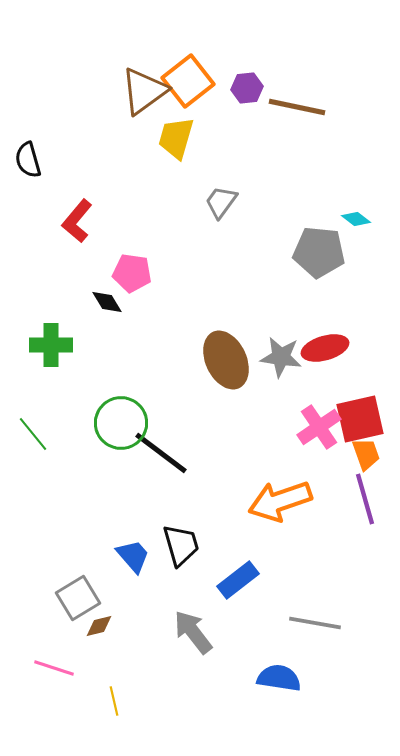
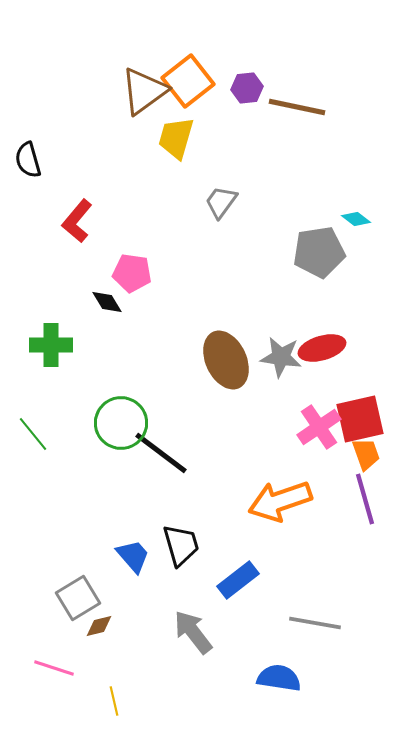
gray pentagon: rotated 15 degrees counterclockwise
red ellipse: moved 3 px left
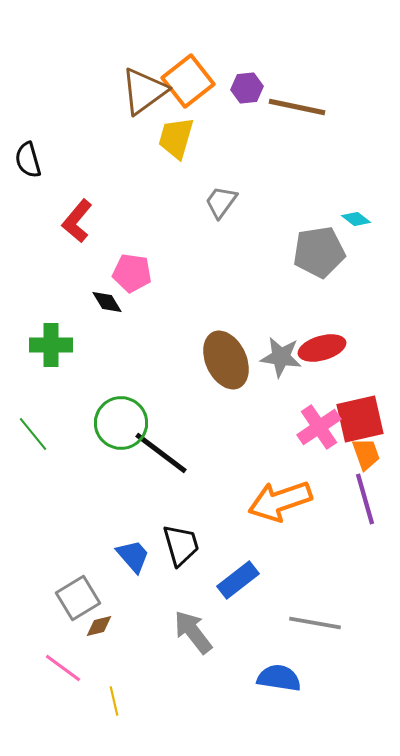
pink line: moved 9 px right; rotated 18 degrees clockwise
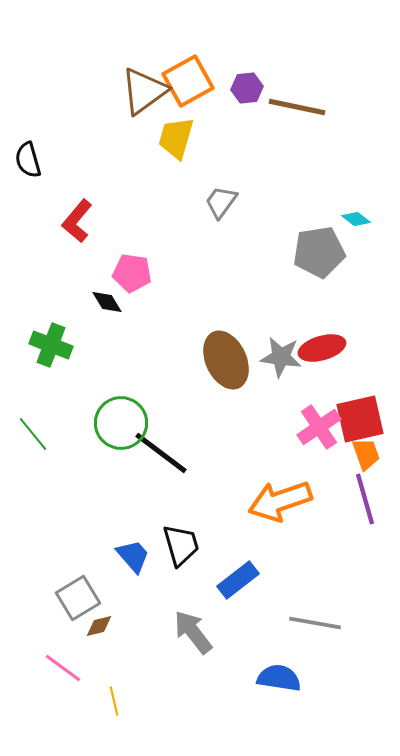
orange square: rotated 9 degrees clockwise
green cross: rotated 21 degrees clockwise
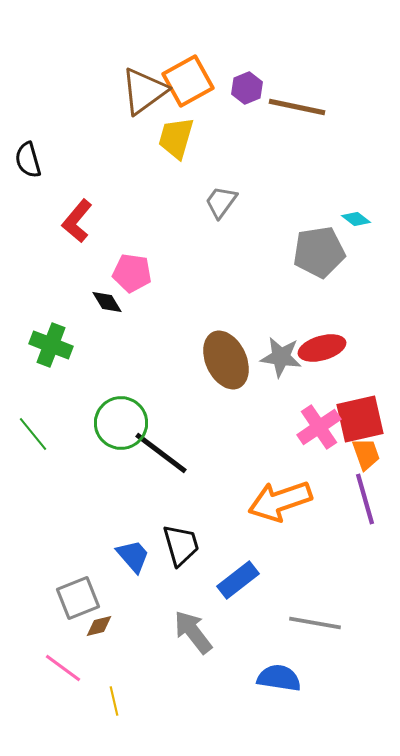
purple hexagon: rotated 16 degrees counterclockwise
gray square: rotated 9 degrees clockwise
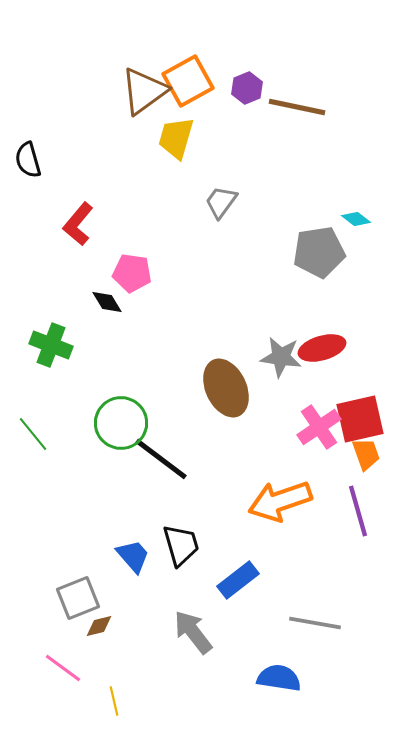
red L-shape: moved 1 px right, 3 px down
brown ellipse: moved 28 px down
black line: moved 6 px down
purple line: moved 7 px left, 12 px down
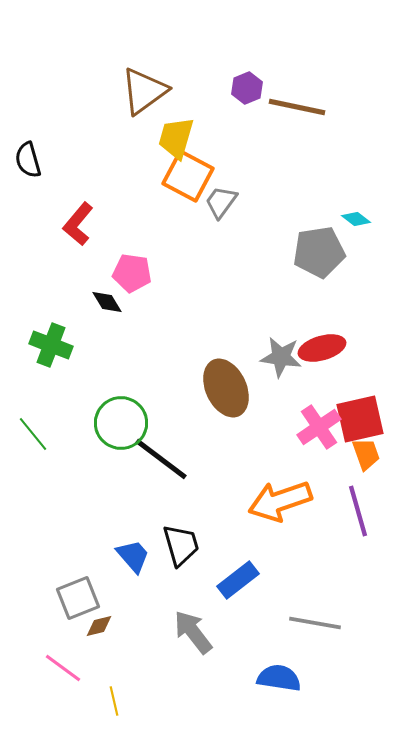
orange square: moved 95 px down; rotated 33 degrees counterclockwise
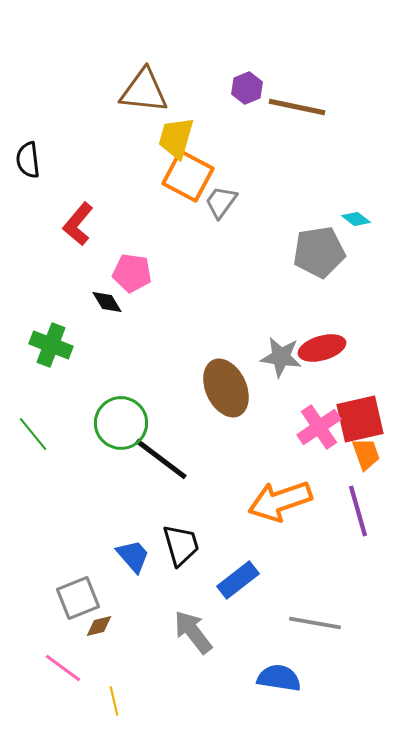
brown triangle: rotated 42 degrees clockwise
black semicircle: rotated 9 degrees clockwise
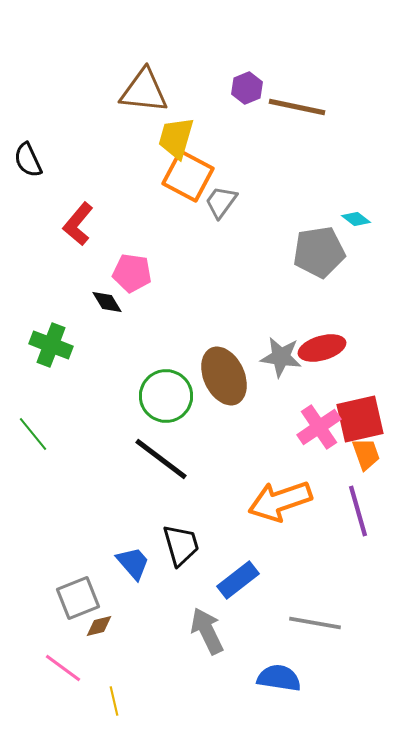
black semicircle: rotated 18 degrees counterclockwise
brown ellipse: moved 2 px left, 12 px up
green circle: moved 45 px right, 27 px up
blue trapezoid: moved 7 px down
gray arrow: moved 14 px right, 1 px up; rotated 12 degrees clockwise
